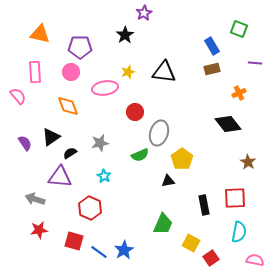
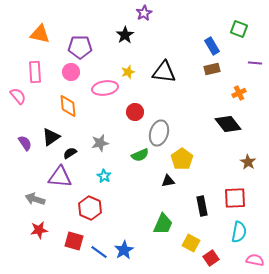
orange diamond at (68, 106): rotated 15 degrees clockwise
black rectangle at (204, 205): moved 2 px left, 1 px down
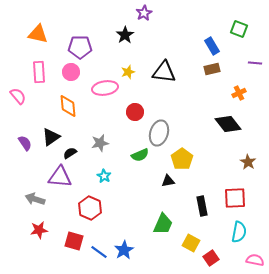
orange triangle at (40, 34): moved 2 px left
pink rectangle at (35, 72): moved 4 px right
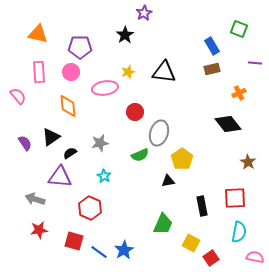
pink semicircle at (255, 260): moved 3 px up
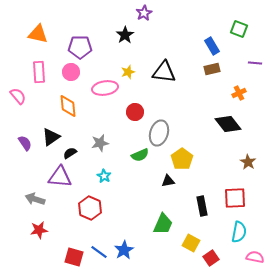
red square at (74, 241): moved 16 px down
